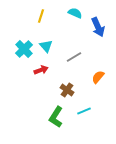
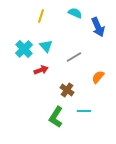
cyan line: rotated 24 degrees clockwise
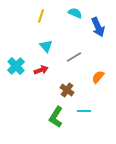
cyan cross: moved 8 px left, 17 px down
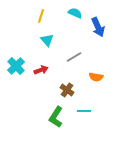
cyan triangle: moved 1 px right, 6 px up
orange semicircle: moved 2 px left; rotated 120 degrees counterclockwise
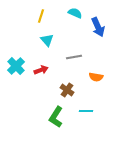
gray line: rotated 21 degrees clockwise
cyan line: moved 2 px right
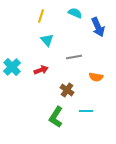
cyan cross: moved 4 px left, 1 px down
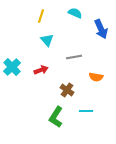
blue arrow: moved 3 px right, 2 px down
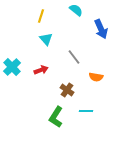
cyan semicircle: moved 1 px right, 3 px up; rotated 16 degrees clockwise
cyan triangle: moved 1 px left, 1 px up
gray line: rotated 63 degrees clockwise
